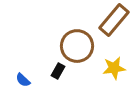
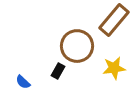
blue semicircle: moved 2 px down
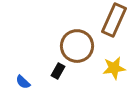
brown rectangle: rotated 16 degrees counterclockwise
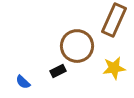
black rectangle: rotated 35 degrees clockwise
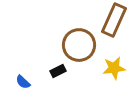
brown circle: moved 2 px right, 1 px up
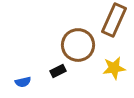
brown circle: moved 1 px left
blue semicircle: rotated 56 degrees counterclockwise
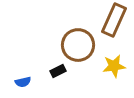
yellow star: moved 2 px up
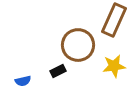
blue semicircle: moved 1 px up
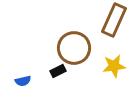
brown circle: moved 4 px left, 3 px down
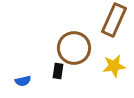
black rectangle: rotated 56 degrees counterclockwise
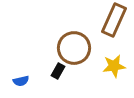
black rectangle: rotated 21 degrees clockwise
blue semicircle: moved 2 px left
